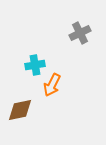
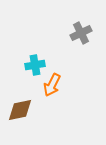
gray cross: moved 1 px right
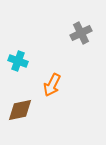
cyan cross: moved 17 px left, 4 px up; rotated 30 degrees clockwise
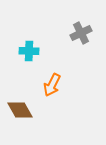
cyan cross: moved 11 px right, 10 px up; rotated 18 degrees counterclockwise
brown diamond: rotated 72 degrees clockwise
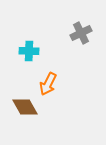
orange arrow: moved 4 px left, 1 px up
brown diamond: moved 5 px right, 3 px up
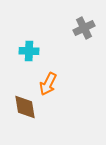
gray cross: moved 3 px right, 5 px up
brown diamond: rotated 20 degrees clockwise
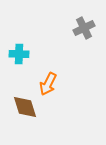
cyan cross: moved 10 px left, 3 px down
brown diamond: rotated 8 degrees counterclockwise
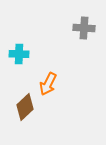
gray cross: rotated 30 degrees clockwise
brown diamond: rotated 64 degrees clockwise
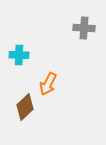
cyan cross: moved 1 px down
